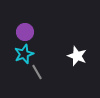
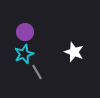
white star: moved 3 px left, 4 px up
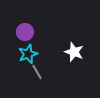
cyan star: moved 4 px right
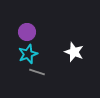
purple circle: moved 2 px right
gray line: rotated 42 degrees counterclockwise
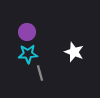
cyan star: rotated 18 degrees clockwise
gray line: moved 3 px right, 1 px down; rotated 56 degrees clockwise
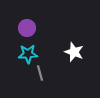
purple circle: moved 4 px up
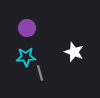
cyan star: moved 2 px left, 3 px down
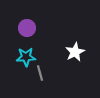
white star: moved 1 px right; rotated 24 degrees clockwise
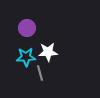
white star: moved 27 px left; rotated 24 degrees clockwise
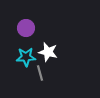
purple circle: moved 1 px left
white star: rotated 18 degrees clockwise
